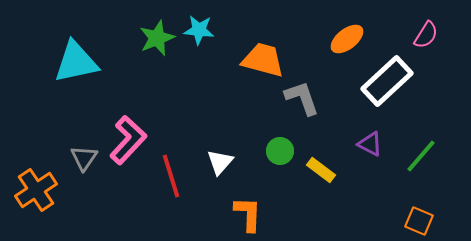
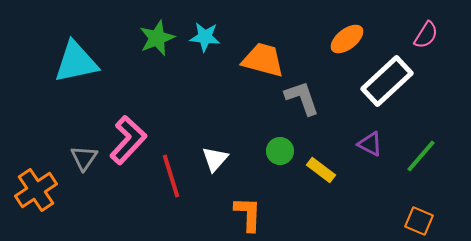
cyan star: moved 6 px right, 7 px down
white triangle: moved 5 px left, 3 px up
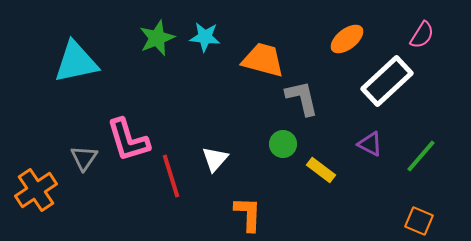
pink semicircle: moved 4 px left
gray L-shape: rotated 6 degrees clockwise
pink L-shape: rotated 120 degrees clockwise
green circle: moved 3 px right, 7 px up
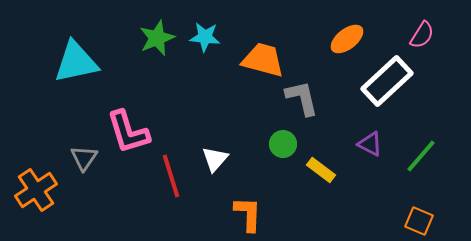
pink L-shape: moved 8 px up
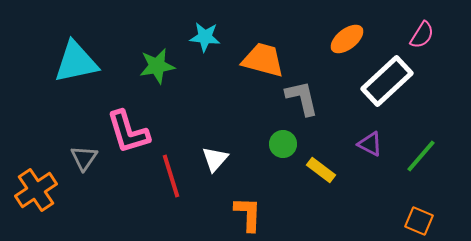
green star: moved 28 px down; rotated 12 degrees clockwise
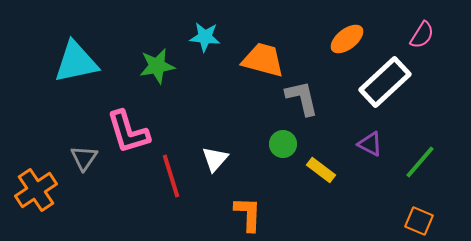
white rectangle: moved 2 px left, 1 px down
green line: moved 1 px left, 6 px down
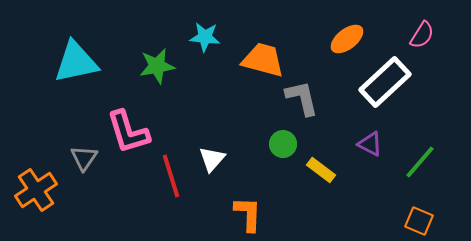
white triangle: moved 3 px left
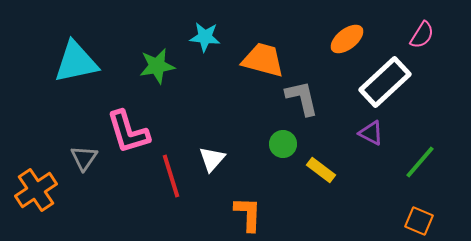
purple triangle: moved 1 px right, 11 px up
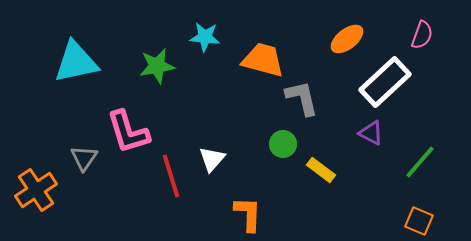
pink semicircle: rotated 12 degrees counterclockwise
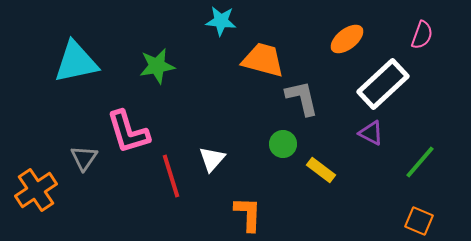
cyan star: moved 16 px right, 16 px up
white rectangle: moved 2 px left, 2 px down
